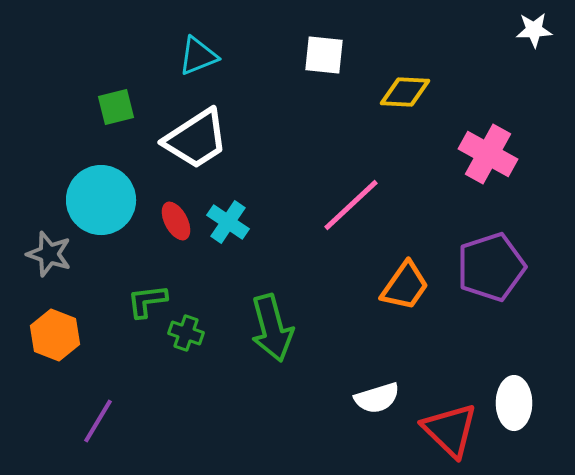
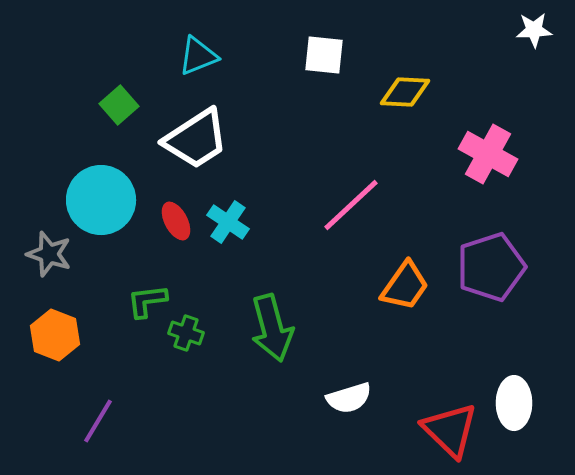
green square: moved 3 px right, 2 px up; rotated 27 degrees counterclockwise
white semicircle: moved 28 px left
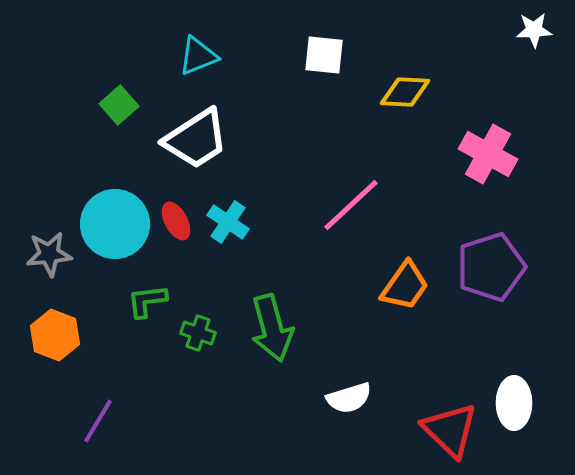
cyan circle: moved 14 px right, 24 px down
gray star: rotated 24 degrees counterclockwise
green cross: moved 12 px right
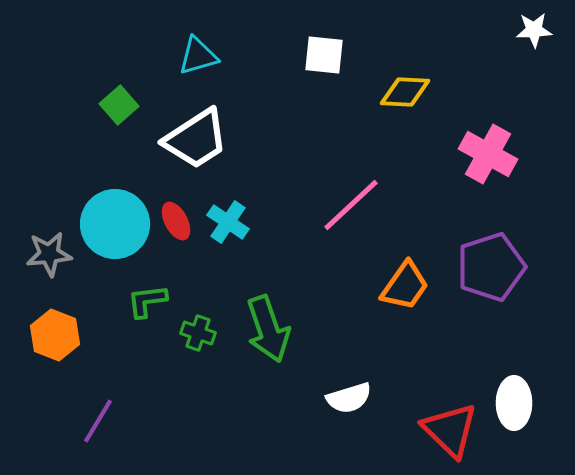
cyan triangle: rotated 6 degrees clockwise
green arrow: moved 4 px left, 1 px down; rotated 4 degrees counterclockwise
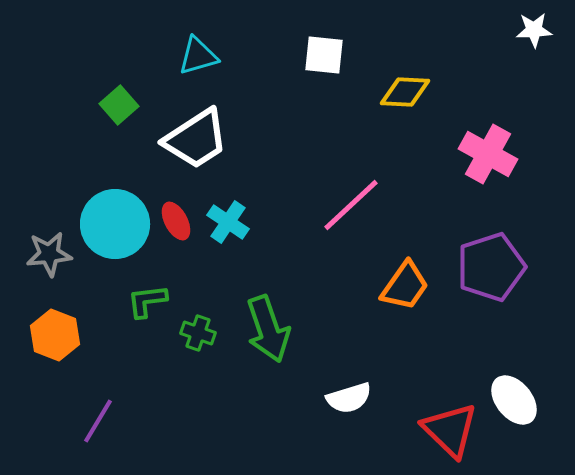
white ellipse: moved 3 px up; rotated 39 degrees counterclockwise
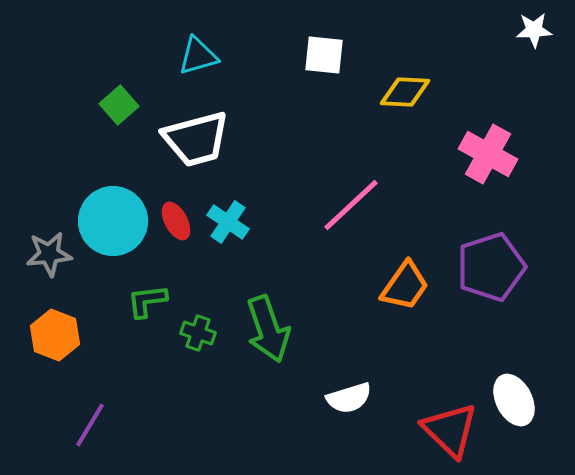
white trapezoid: rotated 18 degrees clockwise
cyan circle: moved 2 px left, 3 px up
white ellipse: rotated 12 degrees clockwise
purple line: moved 8 px left, 4 px down
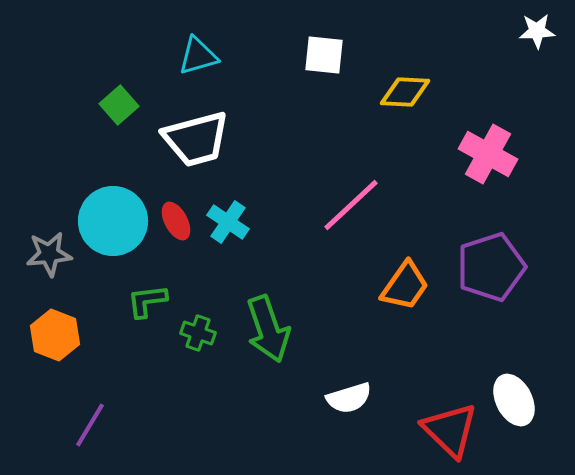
white star: moved 3 px right, 1 px down
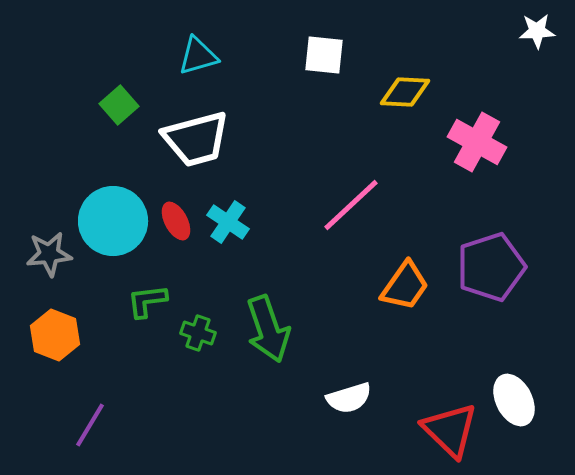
pink cross: moved 11 px left, 12 px up
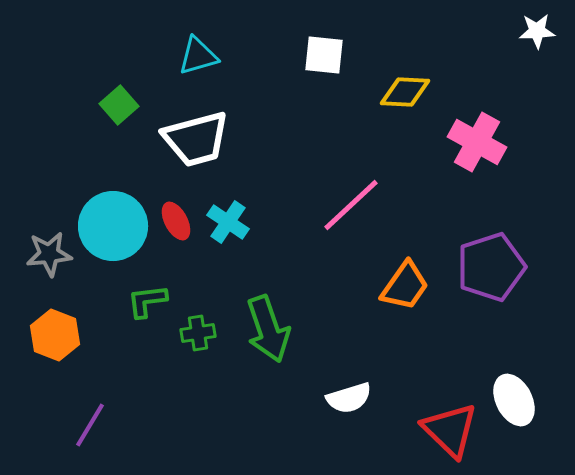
cyan circle: moved 5 px down
green cross: rotated 28 degrees counterclockwise
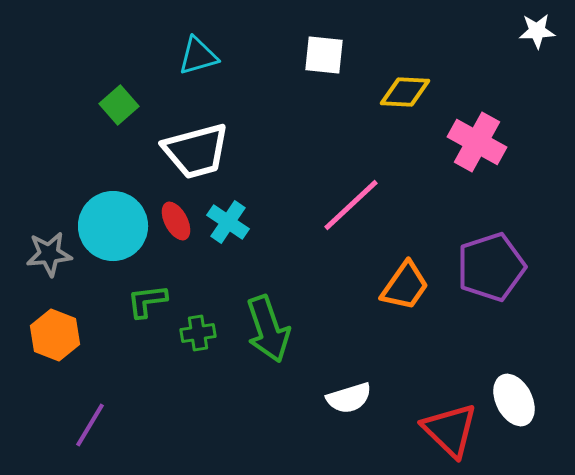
white trapezoid: moved 12 px down
